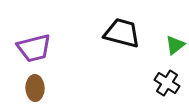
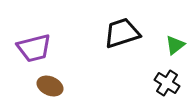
black trapezoid: rotated 33 degrees counterclockwise
brown ellipse: moved 15 px right, 2 px up; rotated 65 degrees counterclockwise
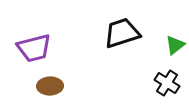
brown ellipse: rotated 25 degrees counterclockwise
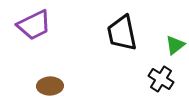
black trapezoid: rotated 84 degrees counterclockwise
purple trapezoid: moved 23 px up; rotated 12 degrees counterclockwise
black cross: moved 6 px left, 4 px up
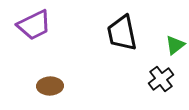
black cross: rotated 20 degrees clockwise
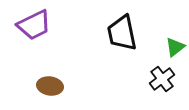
green triangle: moved 2 px down
black cross: moved 1 px right
brown ellipse: rotated 10 degrees clockwise
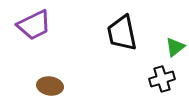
black cross: rotated 20 degrees clockwise
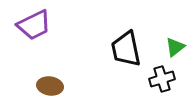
black trapezoid: moved 4 px right, 16 px down
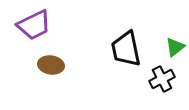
black cross: rotated 10 degrees counterclockwise
brown ellipse: moved 1 px right, 21 px up
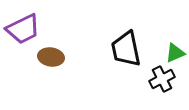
purple trapezoid: moved 11 px left, 4 px down
green triangle: moved 6 px down; rotated 15 degrees clockwise
brown ellipse: moved 8 px up
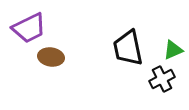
purple trapezoid: moved 6 px right, 1 px up
black trapezoid: moved 2 px right, 1 px up
green triangle: moved 2 px left, 3 px up
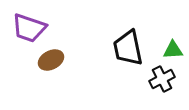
purple trapezoid: rotated 45 degrees clockwise
green triangle: rotated 20 degrees clockwise
brown ellipse: moved 3 px down; rotated 35 degrees counterclockwise
